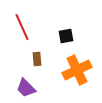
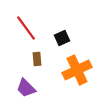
red line: moved 4 px right, 1 px down; rotated 12 degrees counterclockwise
black square: moved 4 px left, 2 px down; rotated 14 degrees counterclockwise
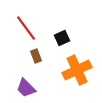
brown rectangle: moved 1 px left, 3 px up; rotated 16 degrees counterclockwise
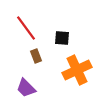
black square: rotated 28 degrees clockwise
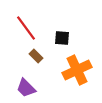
brown rectangle: rotated 24 degrees counterclockwise
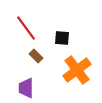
orange cross: rotated 12 degrees counterclockwise
purple trapezoid: rotated 45 degrees clockwise
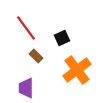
black square: rotated 28 degrees counterclockwise
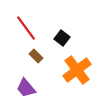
black square: rotated 28 degrees counterclockwise
purple trapezoid: rotated 40 degrees counterclockwise
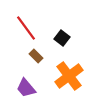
orange cross: moved 8 px left, 6 px down
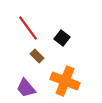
red line: moved 2 px right
brown rectangle: moved 1 px right
orange cross: moved 4 px left, 5 px down; rotated 32 degrees counterclockwise
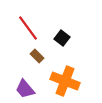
purple trapezoid: moved 1 px left, 1 px down
